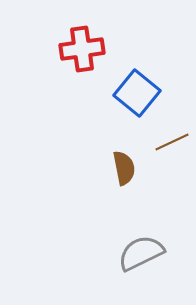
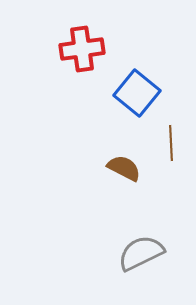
brown line: moved 1 px left, 1 px down; rotated 68 degrees counterclockwise
brown semicircle: rotated 52 degrees counterclockwise
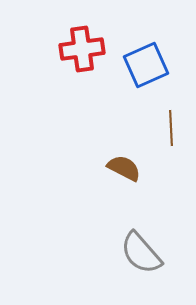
blue square: moved 9 px right, 28 px up; rotated 27 degrees clockwise
brown line: moved 15 px up
gray semicircle: rotated 105 degrees counterclockwise
